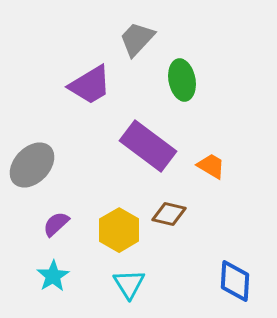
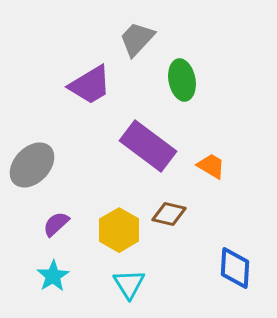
blue diamond: moved 13 px up
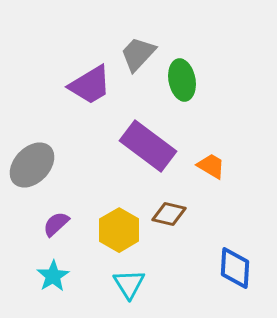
gray trapezoid: moved 1 px right, 15 px down
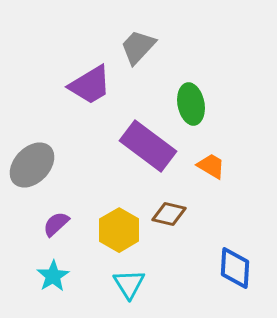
gray trapezoid: moved 7 px up
green ellipse: moved 9 px right, 24 px down
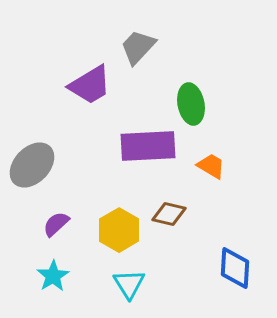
purple rectangle: rotated 40 degrees counterclockwise
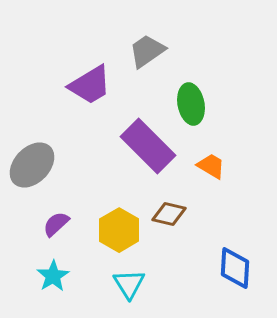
gray trapezoid: moved 9 px right, 4 px down; rotated 12 degrees clockwise
purple rectangle: rotated 48 degrees clockwise
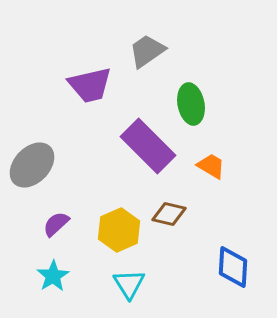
purple trapezoid: rotated 18 degrees clockwise
yellow hexagon: rotated 6 degrees clockwise
blue diamond: moved 2 px left, 1 px up
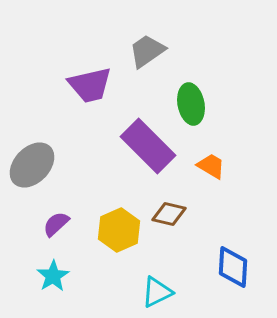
cyan triangle: moved 28 px right, 8 px down; rotated 36 degrees clockwise
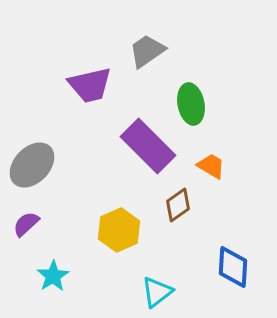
brown diamond: moved 9 px right, 9 px up; rotated 48 degrees counterclockwise
purple semicircle: moved 30 px left
cyan triangle: rotated 12 degrees counterclockwise
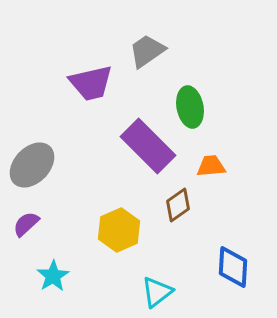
purple trapezoid: moved 1 px right, 2 px up
green ellipse: moved 1 px left, 3 px down
orange trapezoid: rotated 36 degrees counterclockwise
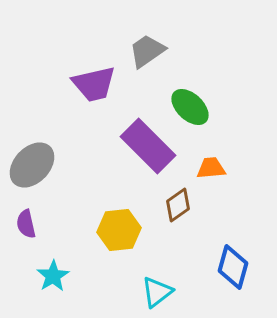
purple trapezoid: moved 3 px right, 1 px down
green ellipse: rotated 36 degrees counterclockwise
orange trapezoid: moved 2 px down
purple semicircle: rotated 60 degrees counterclockwise
yellow hexagon: rotated 18 degrees clockwise
blue diamond: rotated 12 degrees clockwise
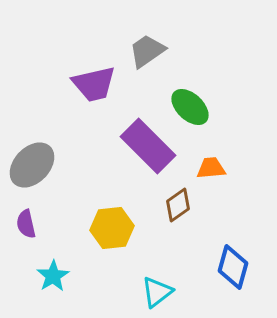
yellow hexagon: moved 7 px left, 2 px up
